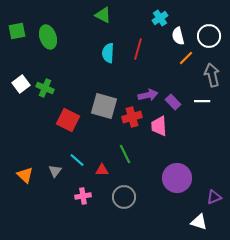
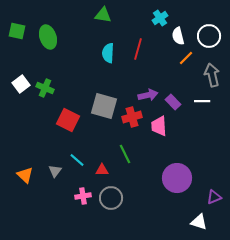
green triangle: rotated 18 degrees counterclockwise
green square: rotated 24 degrees clockwise
gray circle: moved 13 px left, 1 px down
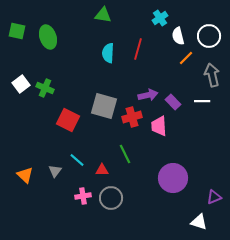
purple circle: moved 4 px left
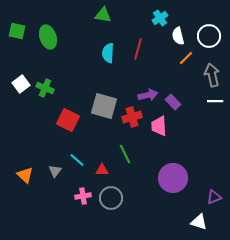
white line: moved 13 px right
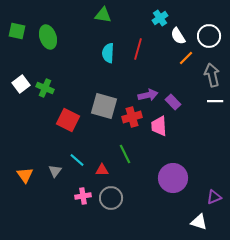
white semicircle: rotated 18 degrees counterclockwise
orange triangle: rotated 12 degrees clockwise
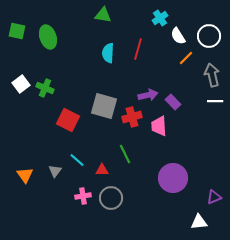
white triangle: rotated 24 degrees counterclockwise
